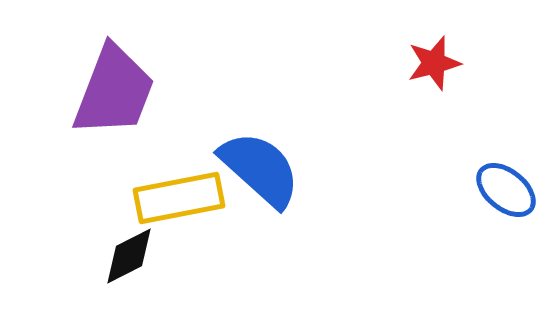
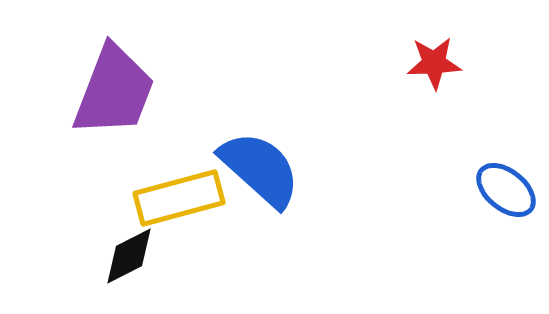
red star: rotated 12 degrees clockwise
yellow rectangle: rotated 4 degrees counterclockwise
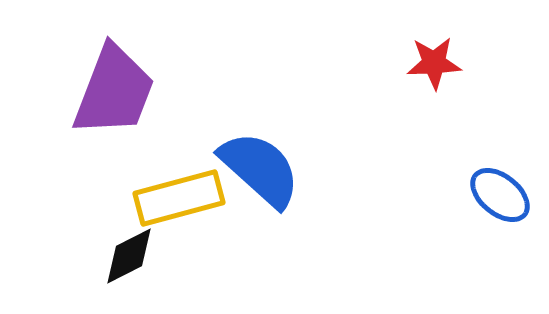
blue ellipse: moved 6 px left, 5 px down
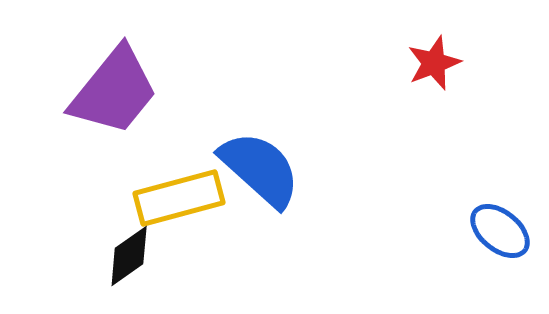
red star: rotated 18 degrees counterclockwise
purple trapezoid: rotated 18 degrees clockwise
blue ellipse: moved 36 px down
black diamond: rotated 8 degrees counterclockwise
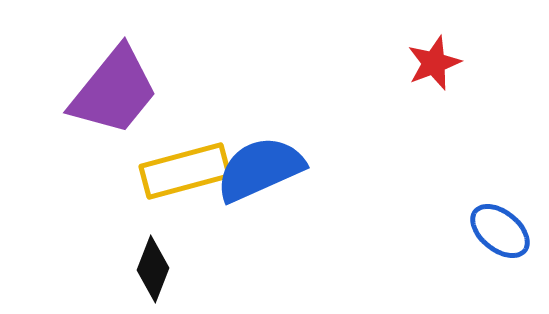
blue semicircle: rotated 66 degrees counterclockwise
yellow rectangle: moved 6 px right, 27 px up
black diamond: moved 24 px right, 13 px down; rotated 34 degrees counterclockwise
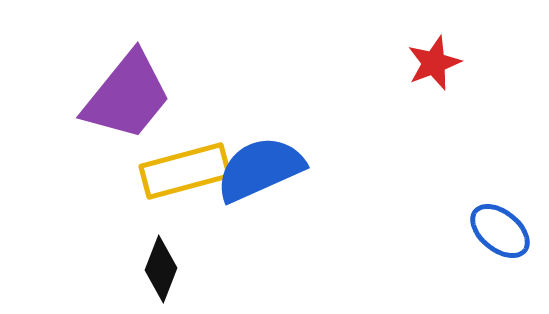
purple trapezoid: moved 13 px right, 5 px down
black diamond: moved 8 px right
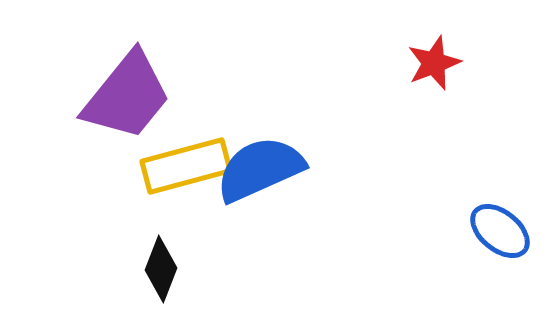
yellow rectangle: moved 1 px right, 5 px up
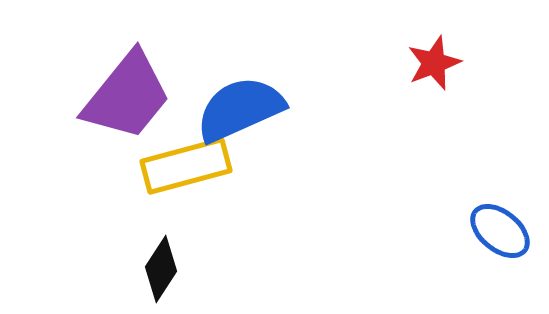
blue semicircle: moved 20 px left, 60 px up
black diamond: rotated 12 degrees clockwise
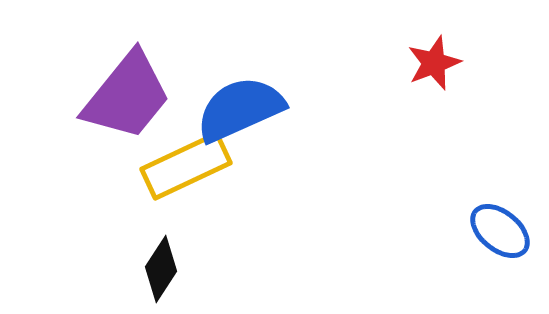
yellow rectangle: rotated 10 degrees counterclockwise
